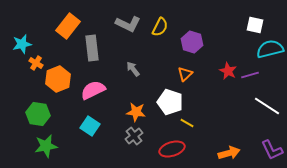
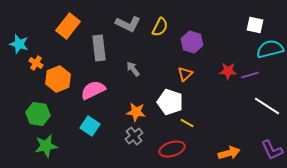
cyan star: moved 3 px left; rotated 30 degrees clockwise
gray rectangle: moved 7 px right
red star: rotated 24 degrees counterclockwise
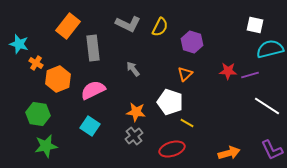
gray rectangle: moved 6 px left
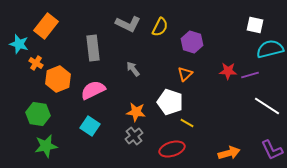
orange rectangle: moved 22 px left
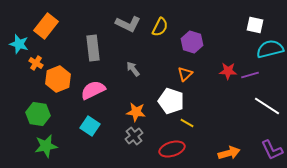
white pentagon: moved 1 px right, 1 px up
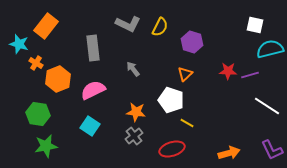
white pentagon: moved 1 px up
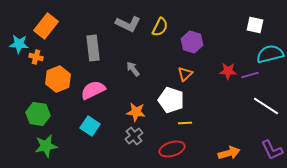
cyan star: rotated 12 degrees counterclockwise
cyan semicircle: moved 5 px down
orange cross: moved 6 px up; rotated 16 degrees counterclockwise
white line: moved 1 px left
yellow line: moved 2 px left; rotated 32 degrees counterclockwise
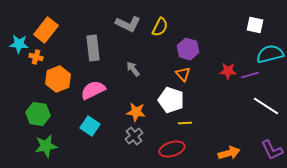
orange rectangle: moved 4 px down
purple hexagon: moved 4 px left, 7 px down
orange triangle: moved 2 px left; rotated 28 degrees counterclockwise
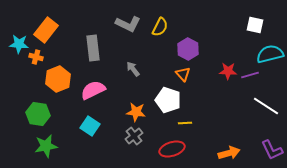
purple hexagon: rotated 10 degrees clockwise
white pentagon: moved 3 px left
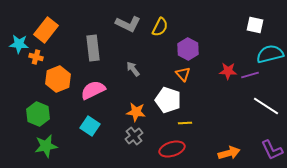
green hexagon: rotated 15 degrees clockwise
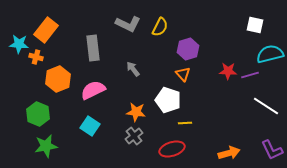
purple hexagon: rotated 15 degrees clockwise
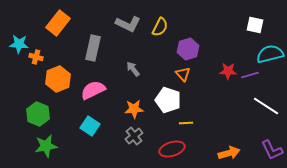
orange rectangle: moved 12 px right, 7 px up
gray rectangle: rotated 20 degrees clockwise
orange star: moved 2 px left, 3 px up; rotated 12 degrees counterclockwise
yellow line: moved 1 px right
